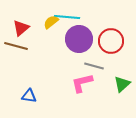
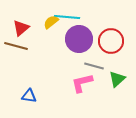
green triangle: moved 5 px left, 5 px up
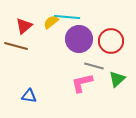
red triangle: moved 3 px right, 2 px up
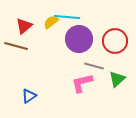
red circle: moved 4 px right
blue triangle: rotated 42 degrees counterclockwise
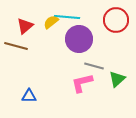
red triangle: moved 1 px right
red circle: moved 1 px right, 21 px up
blue triangle: rotated 35 degrees clockwise
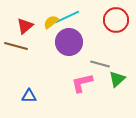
cyan line: rotated 30 degrees counterclockwise
purple circle: moved 10 px left, 3 px down
gray line: moved 6 px right, 2 px up
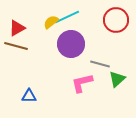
red triangle: moved 8 px left, 2 px down; rotated 12 degrees clockwise
purple circle: moved 2 px right, 2 px down
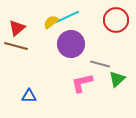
red triangle: rotated 12 degrees counterclockwise
